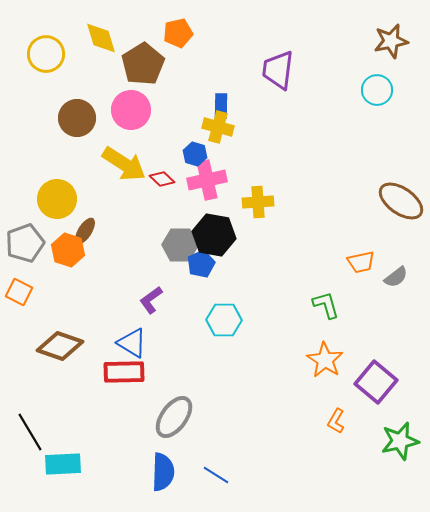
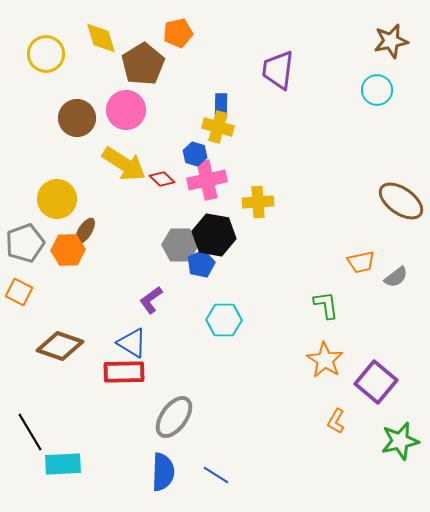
pink circle at (131, 110): moved 5 px left
orange hexagon at (68, 250): rotated 20 degrees counterclockwise
green L-shape at (326, 305): rotated 8 degrees clockwise
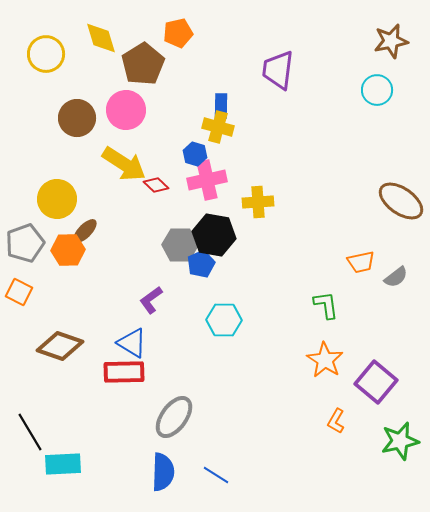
red diamond at (162, 179): moved 6 px left, 6 px down
brown ellipse at (85, 231): rotated 12 degrees clockwise
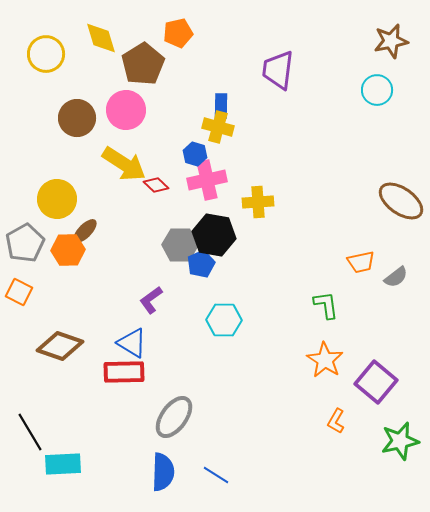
gray pentagon at (25, 243): rotated 9 degrees counterclockwise
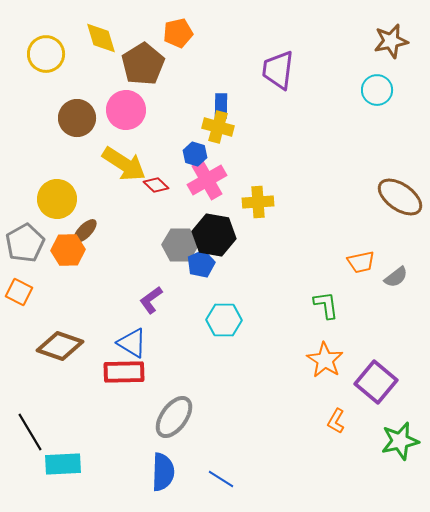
pink cross at (207, 180): rotated 18 degrees counterclockwise
brown ellipse at (401, 201): moved 1 px left, 4 px up
blue line at (216, 475): moved 5 px right, 4 px down
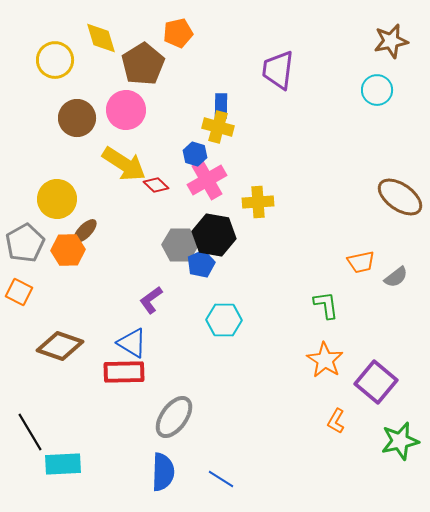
yellow circle at (46, 54): moved 9 px right, 6 px down
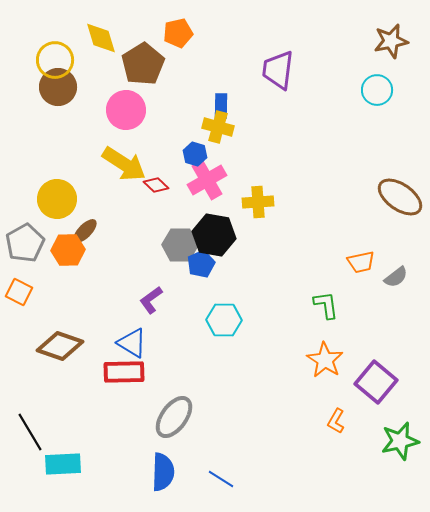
brown circle at (77, 118): moved 19 px left, 31 px up
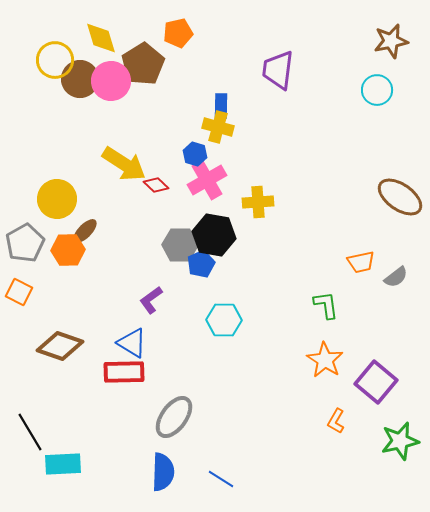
brown circle at (58, 87): moved 22 px right, 8 px up
pink circle at (126, 110): moved 15 px left, 29 px up
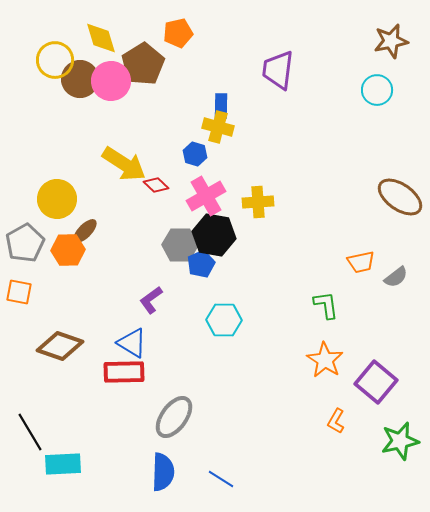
pink cross at (207, 180): moved 1 px left, 16 px down
orange square at (19, 292): rotated 16 degrees counterclockwise
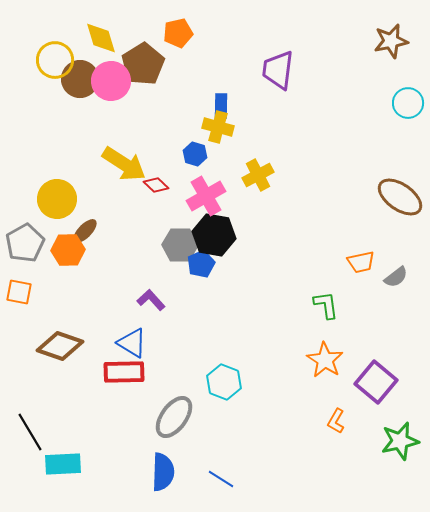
cyan circle at (377, 90): moved 31 px right, 13 px down
yellow cross at (258, 202): moved 27 px up; rotated 24 degrees counterclockwise
purple L-shape at (151, 300): rotated 84 degrees clockwise
cyan hexagon at (224, 320): moved 62 px down; rotated 20 degrees clockwise
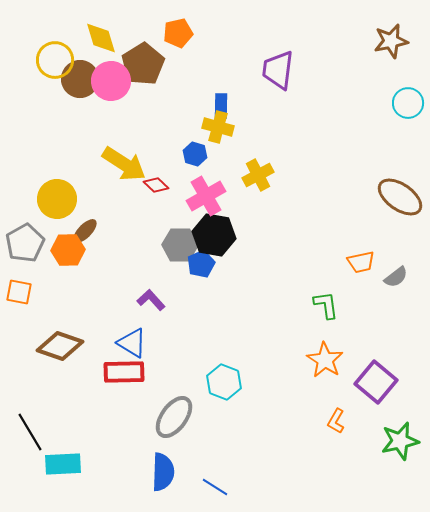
blue line at (221, 479): moved 6 px left, 8 px down
